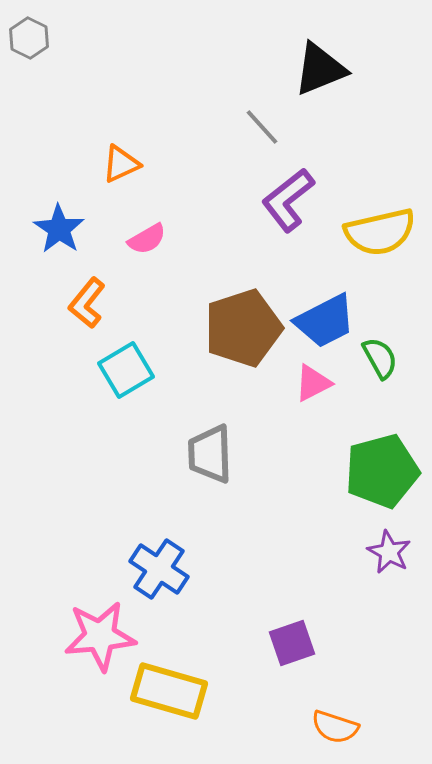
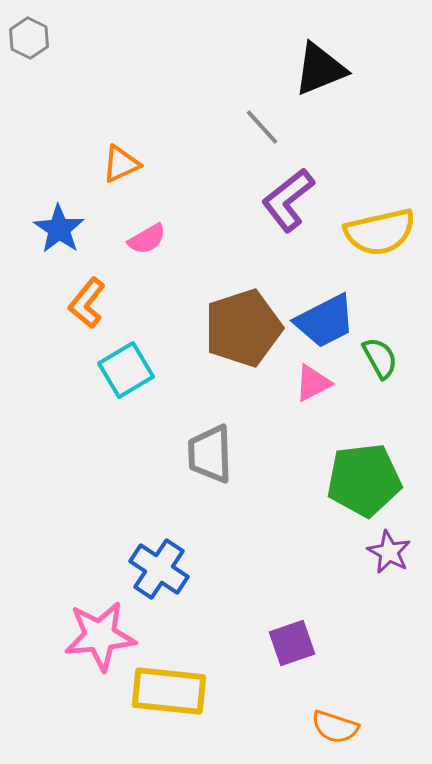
green pentagon: moved 18 px left, 9 px down; rotated 8 degrees clockwise
yellow rectangle: rotated 10 degrees counterclockwise
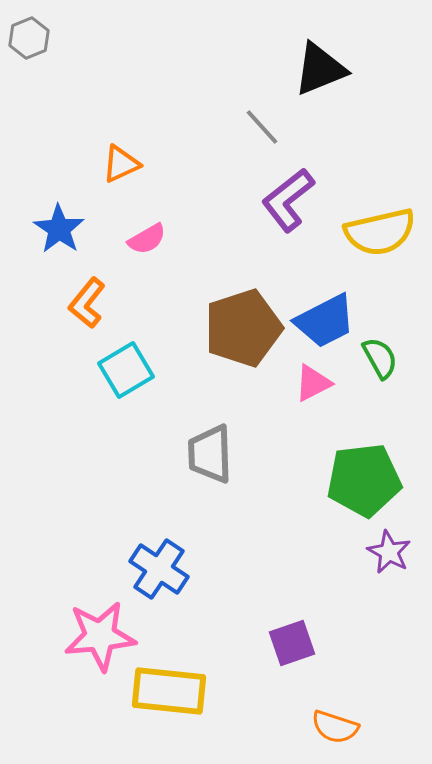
gray hexagon: rotated 12 degrees clockwise
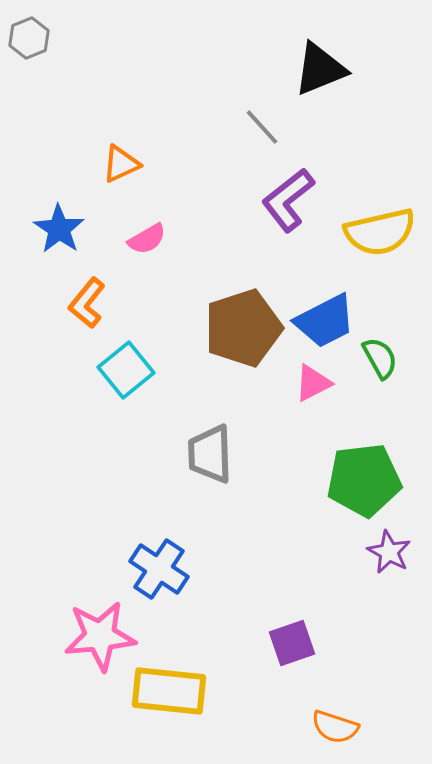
cyan square: rotated 8 degrees counterclockwise
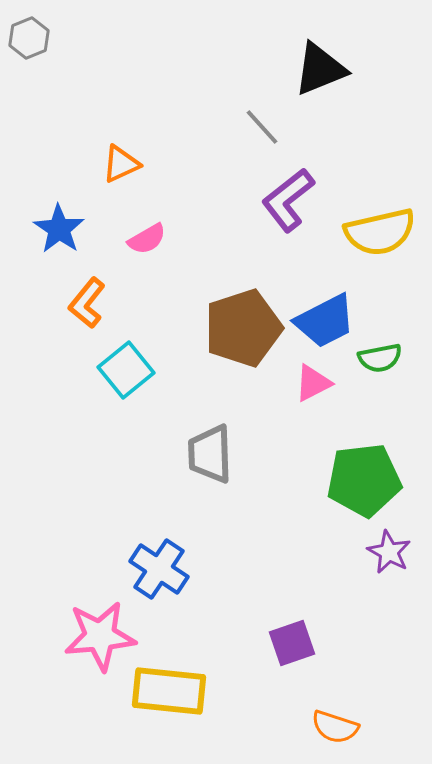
green semicircle: rotated 108 degrees clockwise
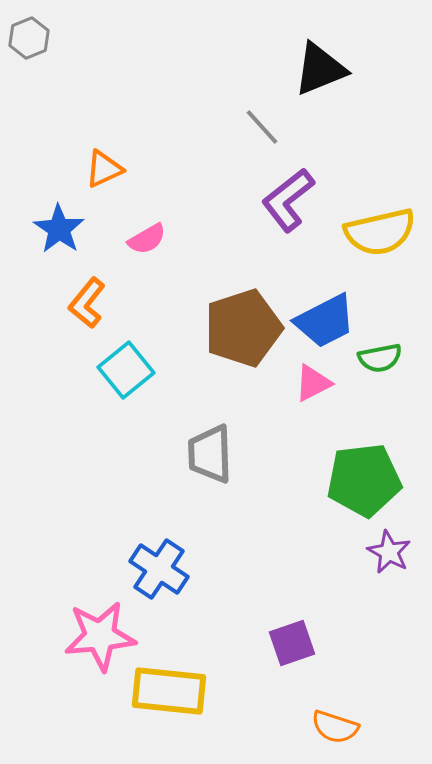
orange triangle: moved 17 px left, 5 px down
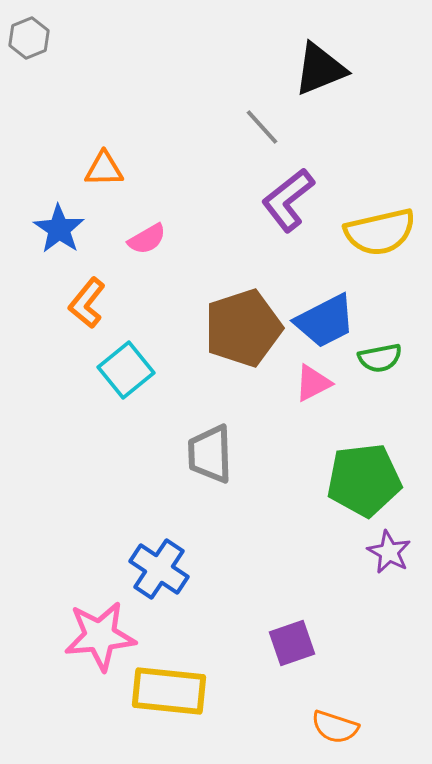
orange triangle: rotated 24 degrees clockwise
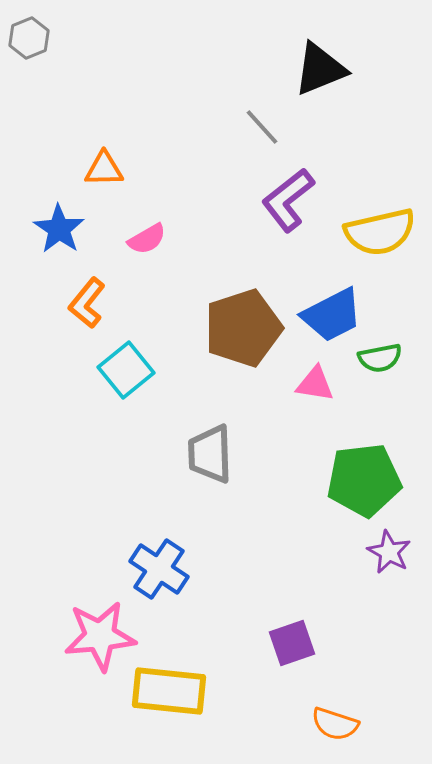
blue trapezoid: moved 7 px right, 6 px up
pink triangle: moved 2 px right, 1 px down; rotated 36 degrees clockwise
orange semicircle: moved 3 px up
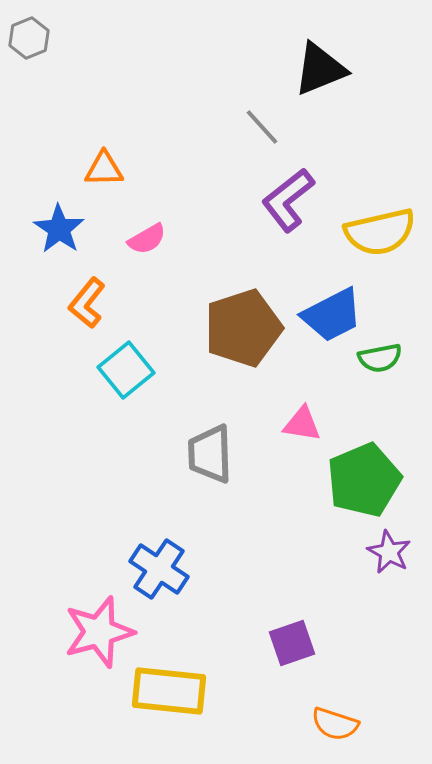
pink triangle: moved 13 px left, 40 px down
green pentagon: rotated 16 degrees counterclockwise
pink star: moved 1 px left, 4 px up; rotated 10 degrees counterclockwise
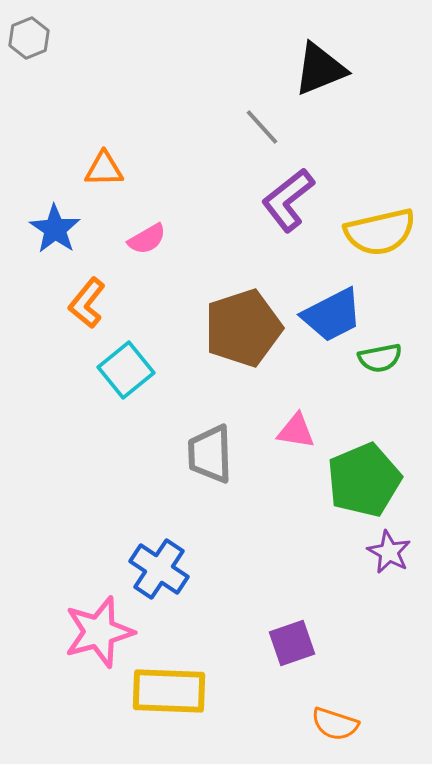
blue star: moved 4 px left
pink triangle: moved 6 px left, 7 px down
yellow rectangle: rotated 4 degrees counterclockwise
